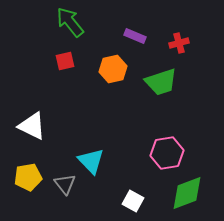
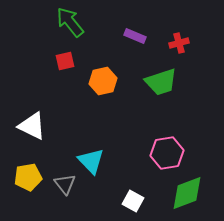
orange hexagon: moved 10 px left, 12 px down
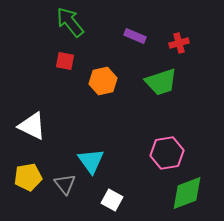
red square: rotated 24 degrees clockwise
cyan triangle: rotated 8 degrees clockwise
white square: moved 21 px left, 1 px up
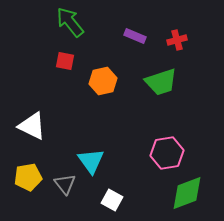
red cross: moved 2 px left, 3 px up
